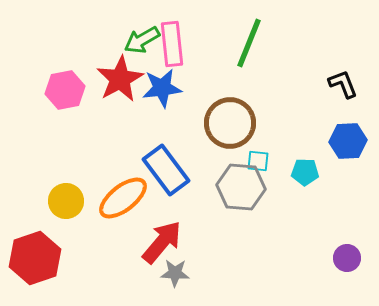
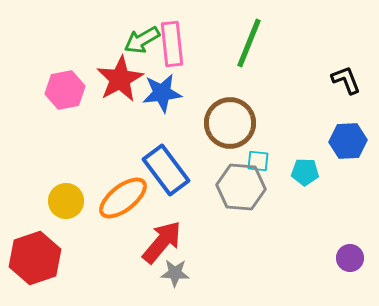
black L-shape: moved 3 px right, 4 px up
blue star: moved 5 px down
purple circle: moved 3 px right
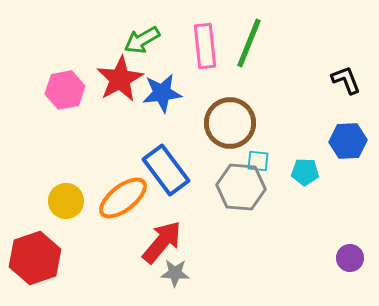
pink rectangle: moved 33 px right, 2 px down
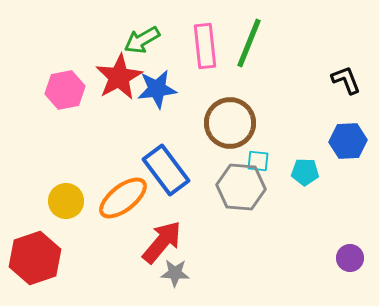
red star: moved 1 px left, 2 px up
blue star: moved 5 px left, 4 px up
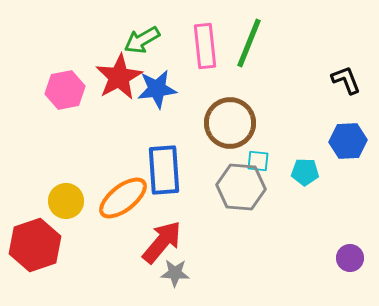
blue rectangle: moved 2 px left; rotated 33 degrees clockwise
red hexagon: moved 13 px up
